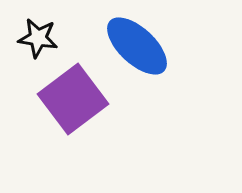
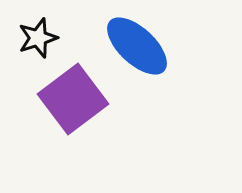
black star: rotated 27 degrees counterclockwise
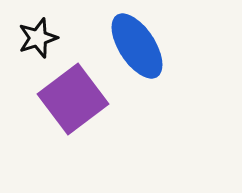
blue ellipse: rotated 14 degrees clockwise
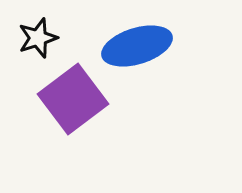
blue ellipse: rotated 74 degrees counterclockwise
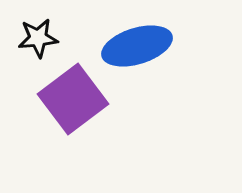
black star: rotated 12 degrees clockwise
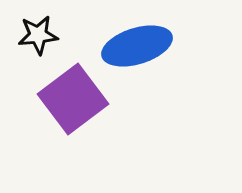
black star: moved 3 px up
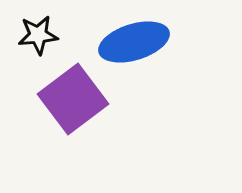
blue ellipse: moved 3 px left, 4 px up
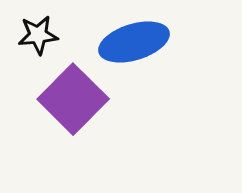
purple square: rotated 8 degrees counterclockwise
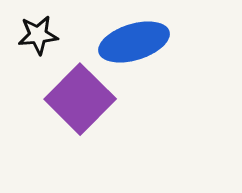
purple square: moved 7 px right
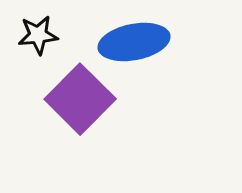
blue ellipse: rotated 6 degrees clockwise
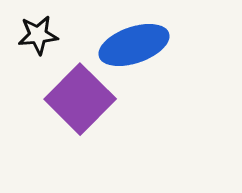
blue ellipse: moved 3 px down; rotated 8 degrees counterclockwise
